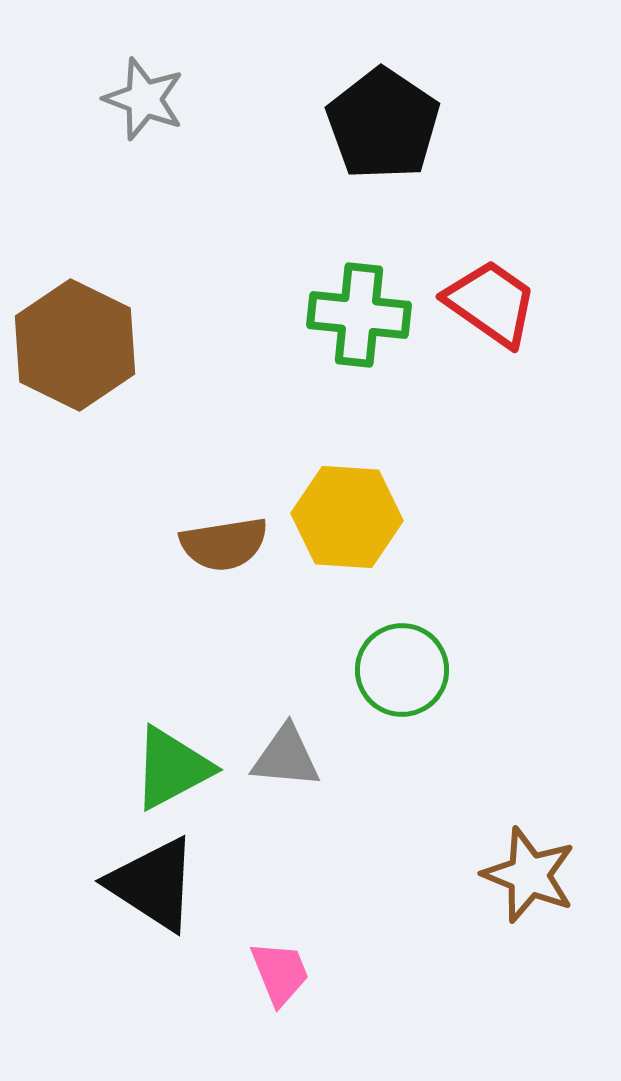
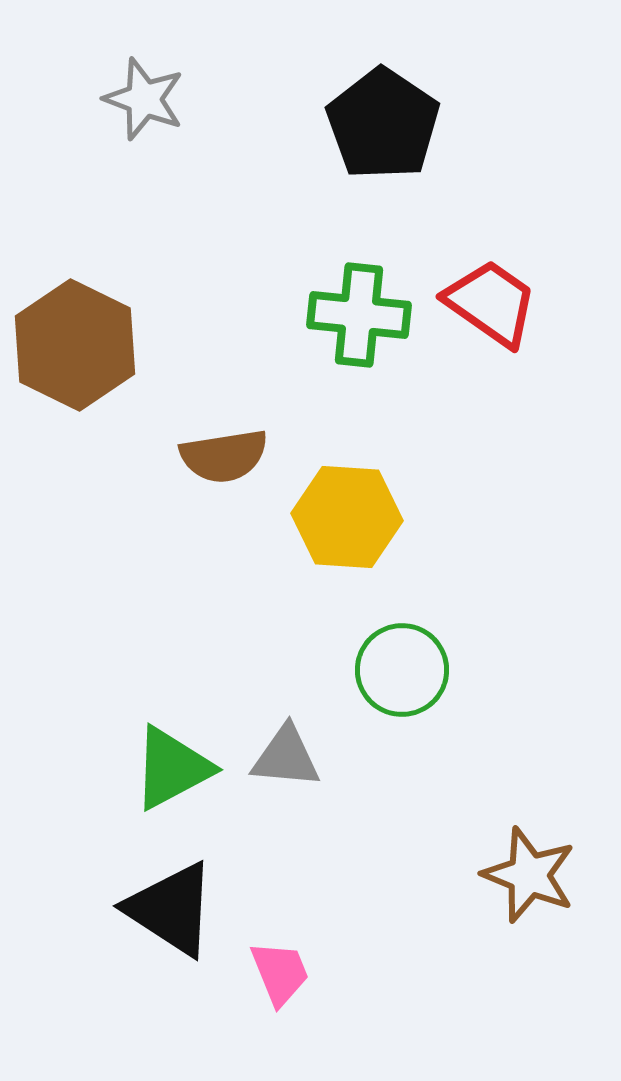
brown semicircle: moved 88 px up
black triangle: moved 18 px right, 25 px down
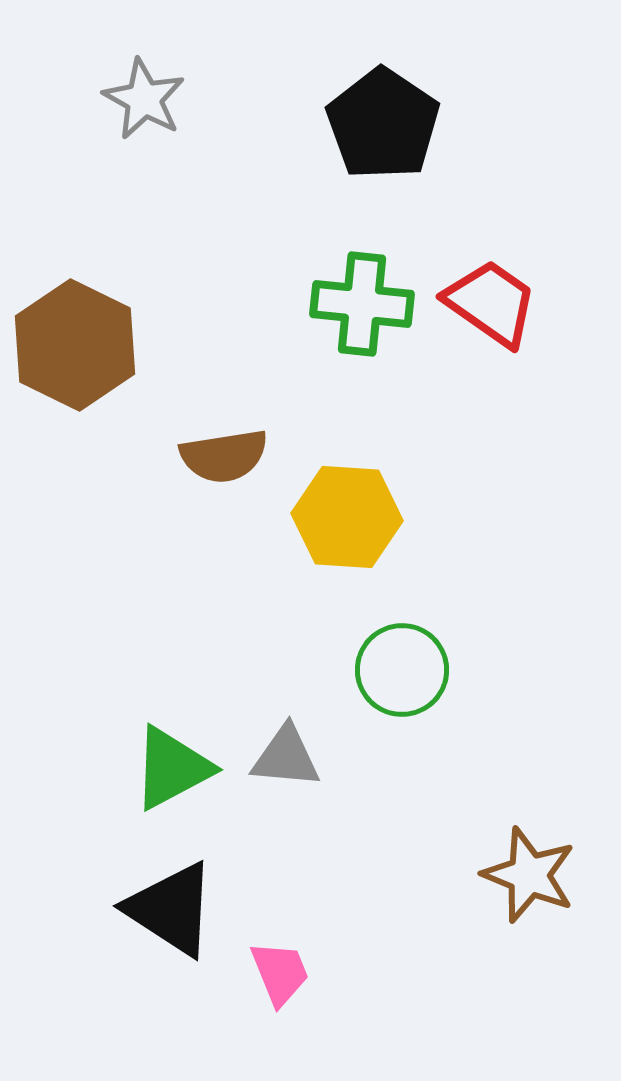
gray star: rotated 8 degrees clockwise
green cross: moved 3 px right, 11 px up
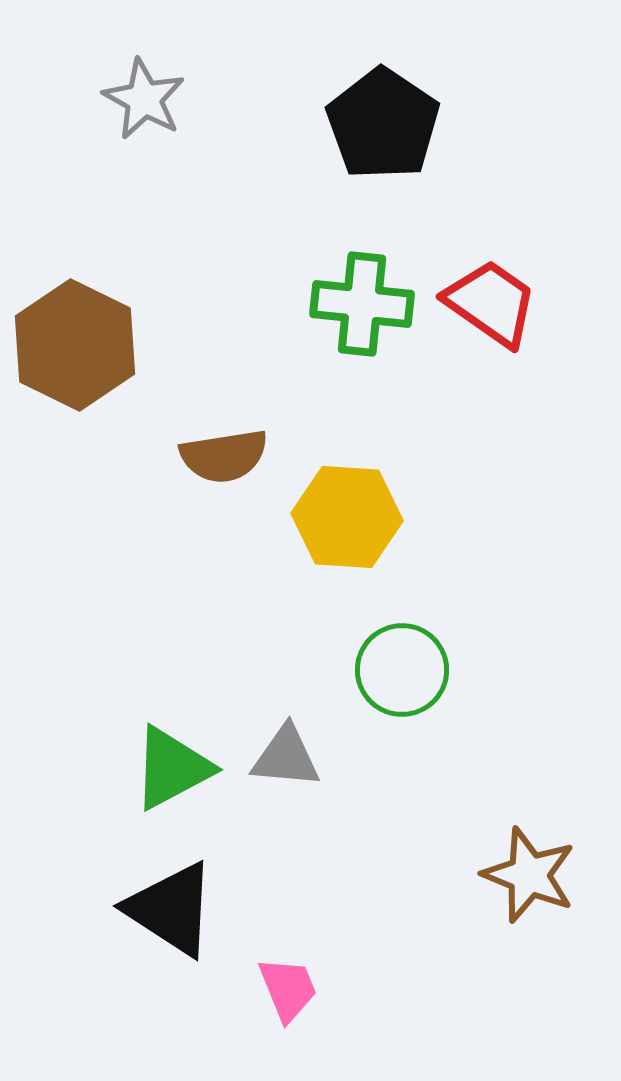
pink trapezoid: moved 8 px right, 16 px down
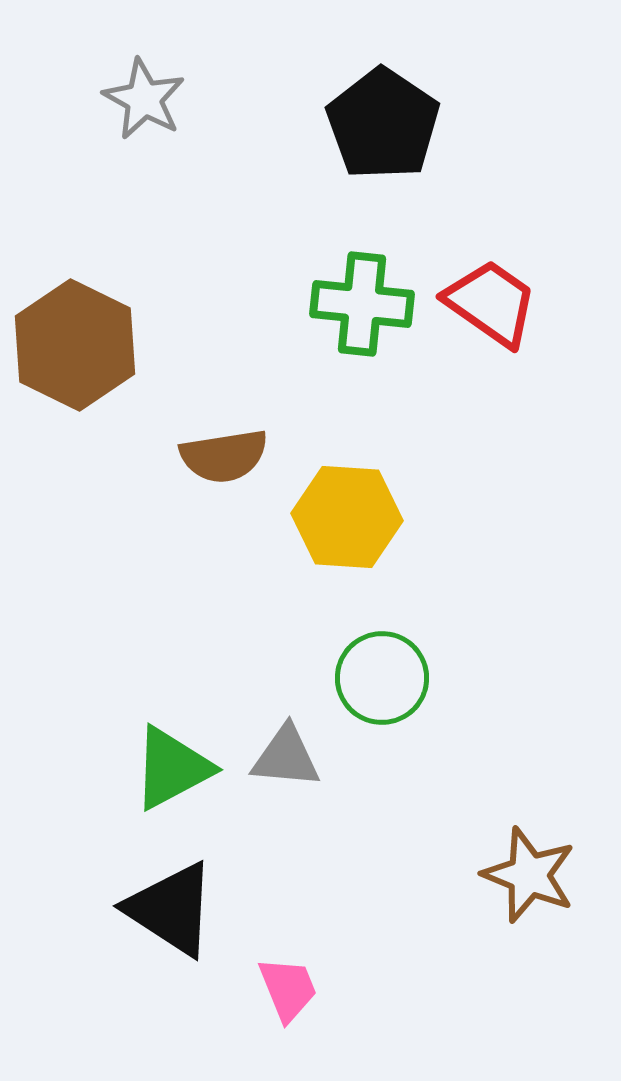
green circle: moved 20 px left, 8 px down
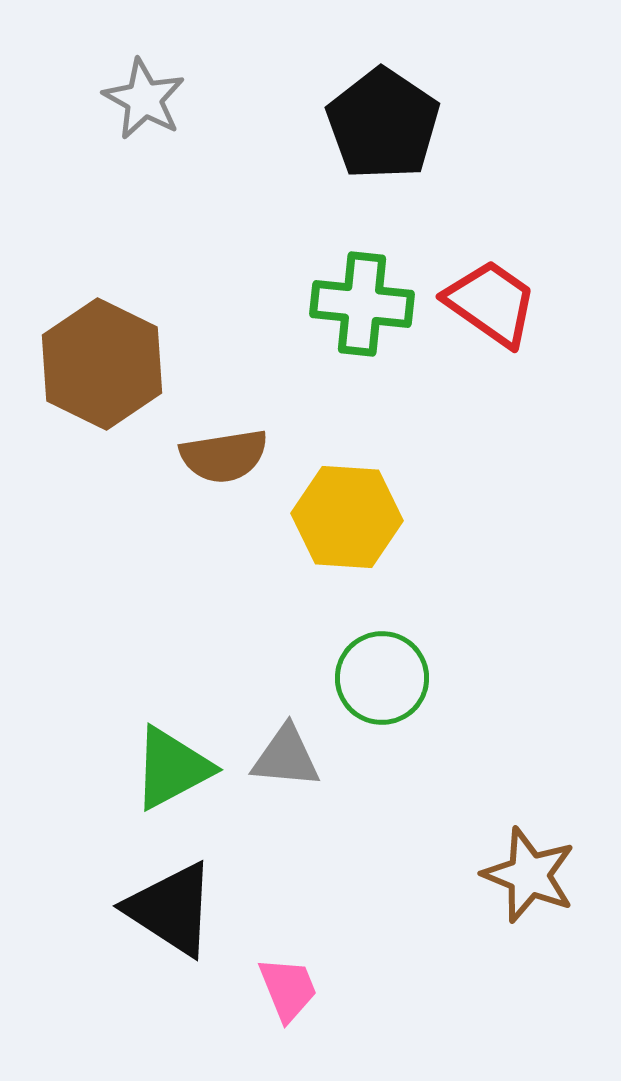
brown hexagon: moved 27 px right, 19 px down
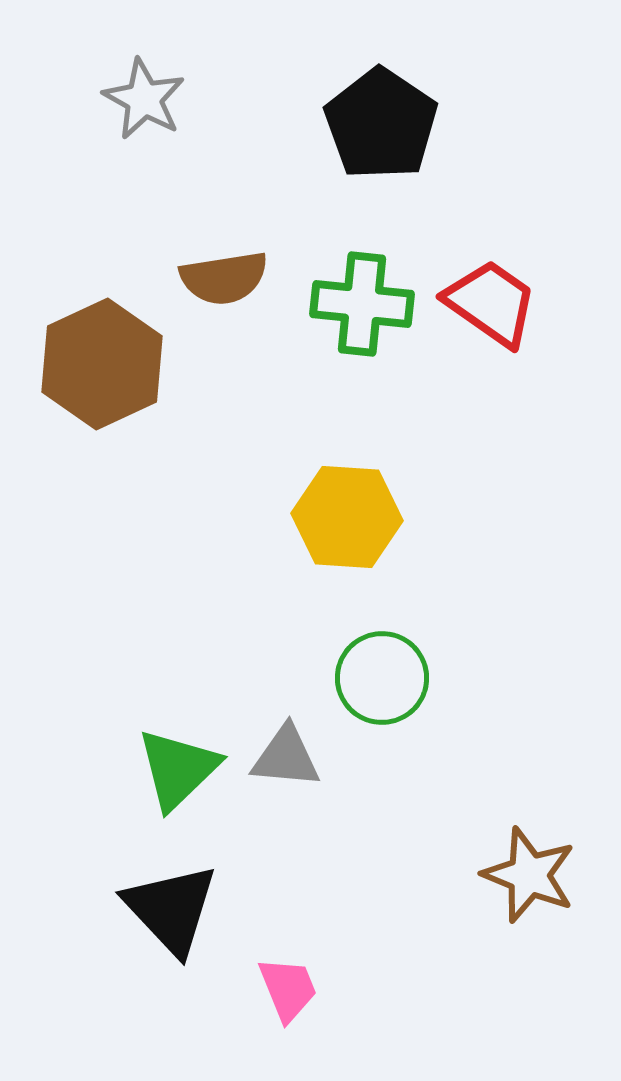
black pentagon: moved 2 px left
brown hexagon: rotated 9 degrees clockwise
brown semicircle: moved 178 px up
green triangle: moved 6 px right, 1 px down; rotated 16 degrees counterclockwise
black triangle: rotated 14 degrees clockwise
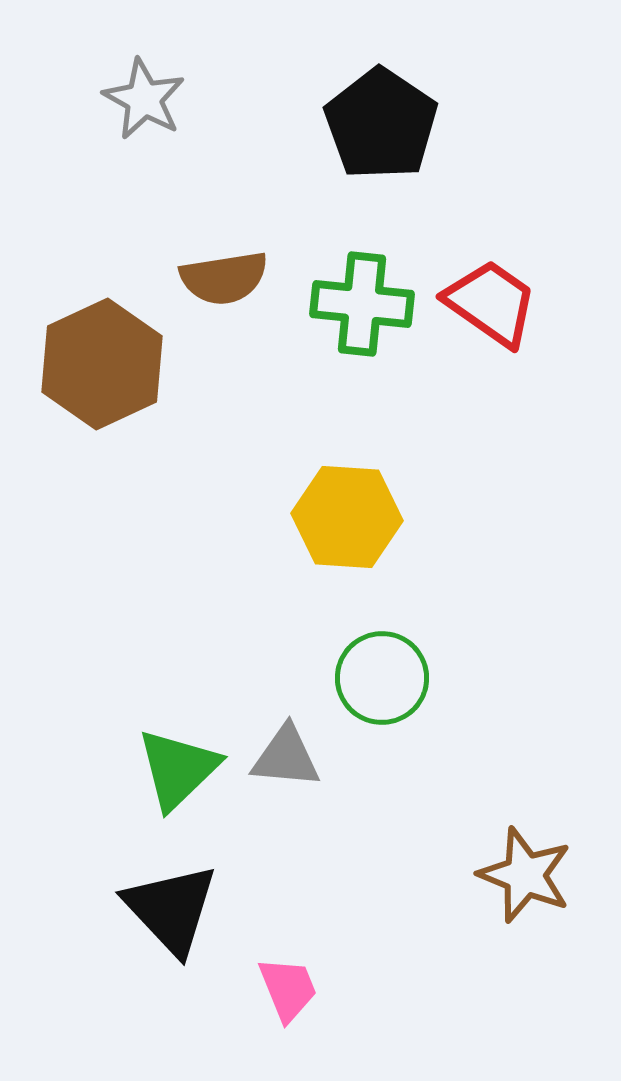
brown star: moved 4 px left
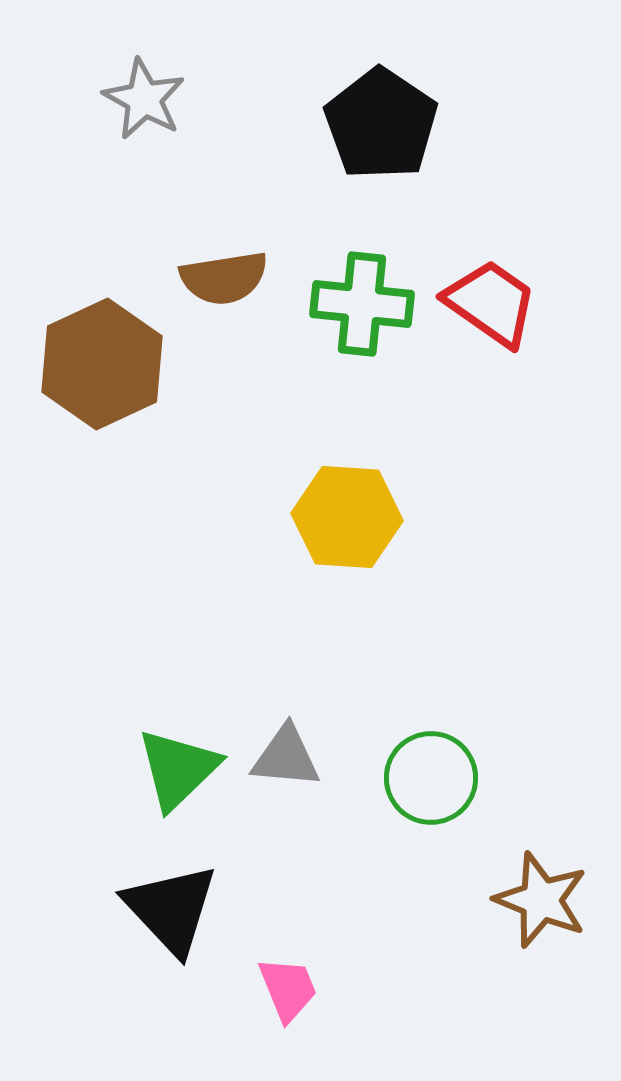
green circle: moved 49 px right, 100 px down
brown star: moved 16 px right, 25 px down
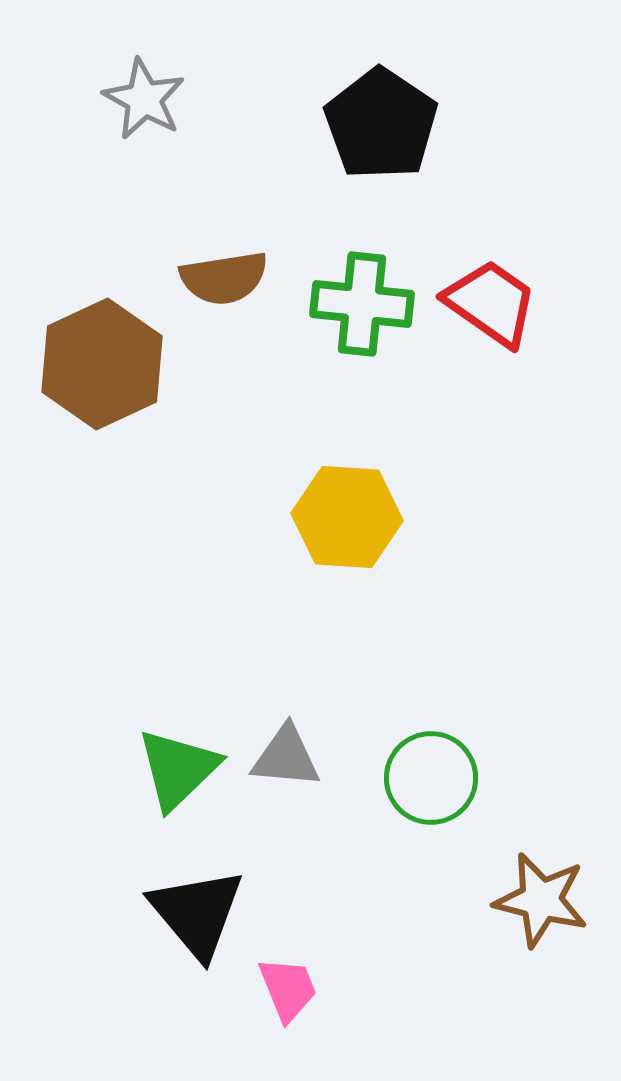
brown star: rotated 8 degrees counterclockwise
black triangle: moved 26 px right, 4 px down; rotated 3 degrees clockwise
